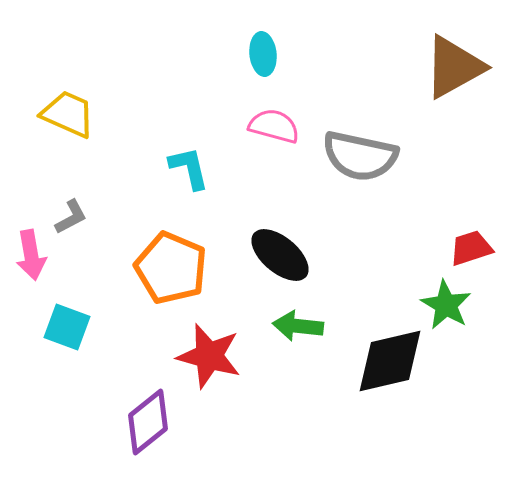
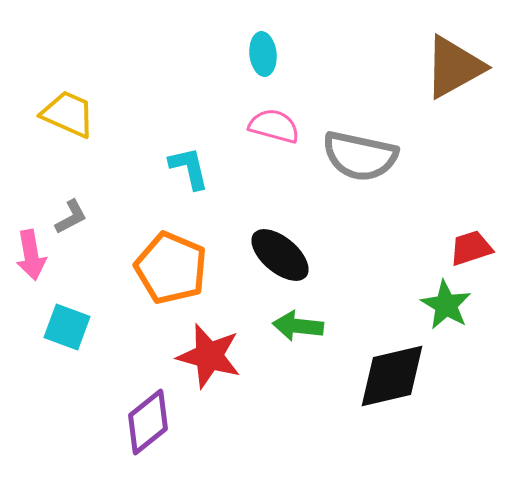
black diamond: moved 2 px right, 15 px down
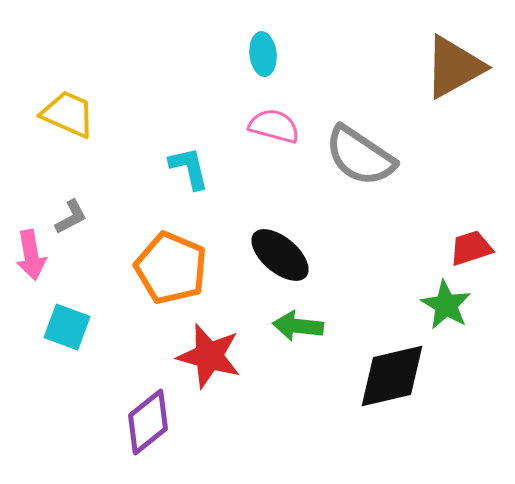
gray semicircle: rotated 22 degrees clockwise
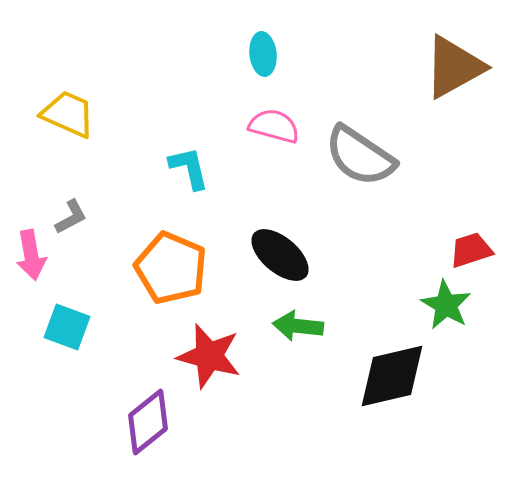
red trapezoid: moved 2 px down
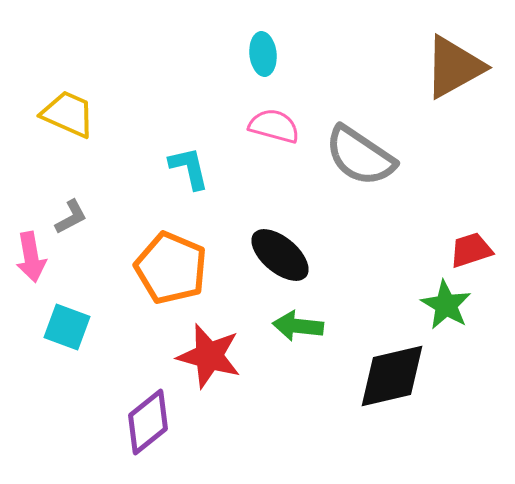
pink arrow: moved 2 px down
